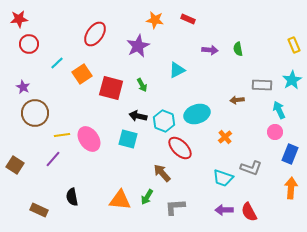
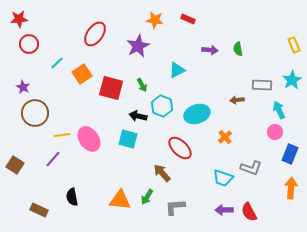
cyan hexagon at (164, 121): moved 2 px left, 15 px up
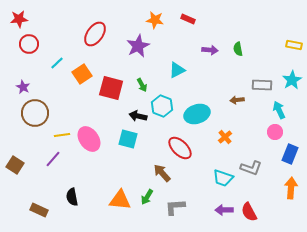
yellow rectangle at (294, 45): rotated 56 degrees counterclockwise
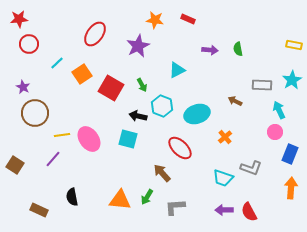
red square at (111, 88): rotated 15 degrees clockwise
brown arrow at (237, 100): moved 2 px left, 1 px down; rotated 32 degrees clockwise
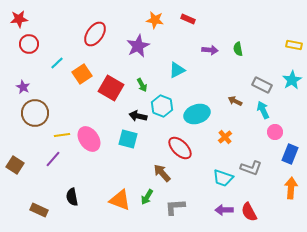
gray rectangle at (262, 85): rotated 24 degrees clockwise
cyan arrow at (279, 110): moved 16 px left
orange triangle at (120, 200): rotated 15 degrees clockwise
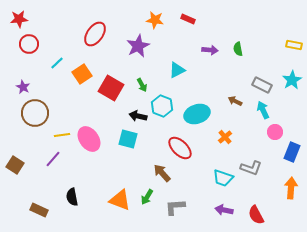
blue rectangle at (290, 154): moved 2 px right, 2 px up
purple arrow at (224, 210): rotated 12 degrees clockwise
red semicircle at (249, 212): moved 7 px right, 3 px down
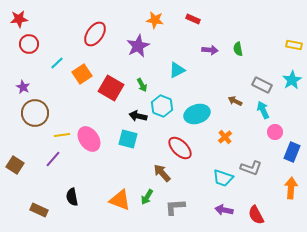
red rectangle at (188, 19): moved 5 px right
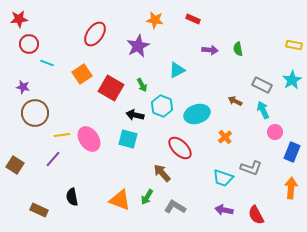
cyan line at (57, 63): moved 10 px left; rotated 64 degrees clockwise
purple star at (23, 87): rotated 16 degrees counterclockwise
black arrow at (138, 116): moved 3 px left, 1 px up
gray L-shape at (175, 207): rotated 35 degrees clockwise
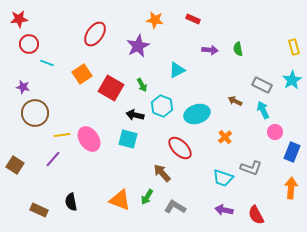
yellow rectangle at (294, 45): moved 2 px down; rotated 63 degrees clockwise
black semicircle at (72, 197): moved 1 px left, 5 px down
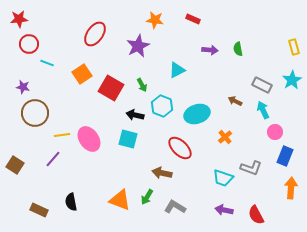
blue rectangle at (292, 152): moved 7 px left, 4 px down
brown arrow at (162, 173): rotated 36 degrees counterclockwise
